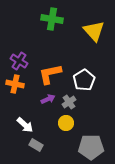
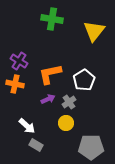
yellow triangle: rotated 20 degrees clockwise
white arrow: moved 2 px right, 1 px down
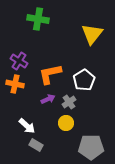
green cross: moved 14 px left
yellow triangle: moved 2 px left, 3 px down
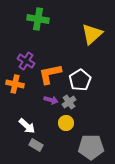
yellow triangle: rotated 10 degrees clockwise
purple cross: moved 7 px right
white pentagon: moved 4 px left
purple arrow: moved 3 px right, 1 px down; rotated 40 degrees clockwise
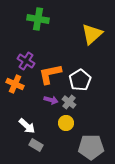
orange cross: rotated 12 degrees clockwise
gray cross: rotated 16 degrees counterclockwise
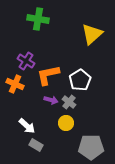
orange L-shape: moved 2 px left, 1 px down
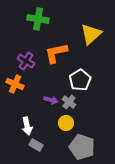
yellow triangle: moved 1 px left
orange L-shape: moved 8 px right, 22 px up
white arrow: rotated 36 degrees clockwise
gray pentagon: moved 9 px left; rotated 20 degrees clockwise
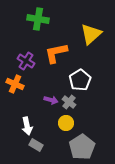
gray pentagon: rotated 20 degrees clockwise
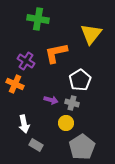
yellow triangle: rotated 10 degrees counterclockwise
gray cross: moved 3 px right, 1 px down; rotated 24 degrees counterclockwise
white arrow: moved 3 px left, 2 px up
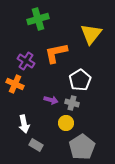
green cross: rotated 25 degrees counterclockwise
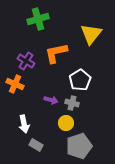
gray pentagon: moved 3 px left, 1 px up; rotated 15 degrees clockwise
